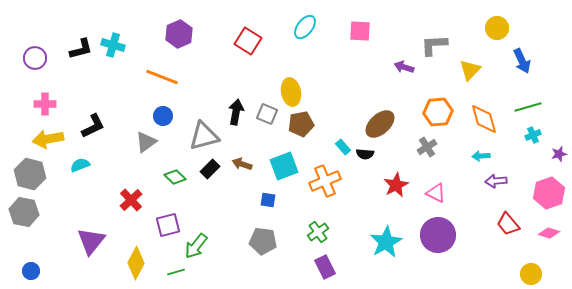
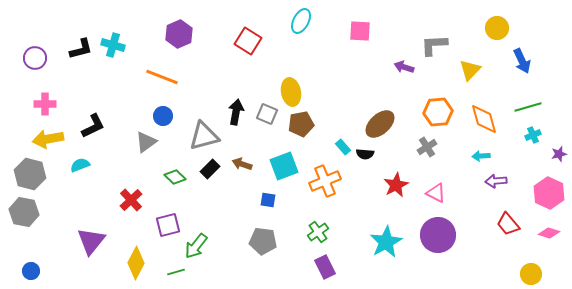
cyan ellipse at (305, 27): moved 4 px left, 6 px up; rotated 10 degrees counterclockwise
pink hexagon at (549, 193): rotated 16 degrees counterclockwise
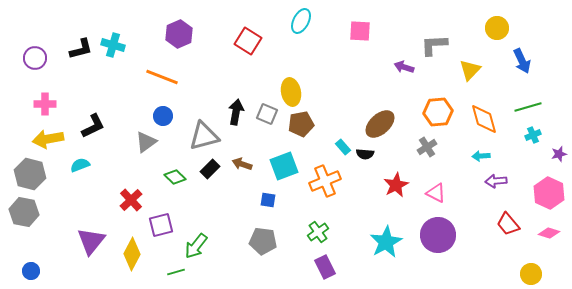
purple square at (168, 225): moved 7 px left
yellow diamond at (136, 263): moved 4 px left, 9 px up
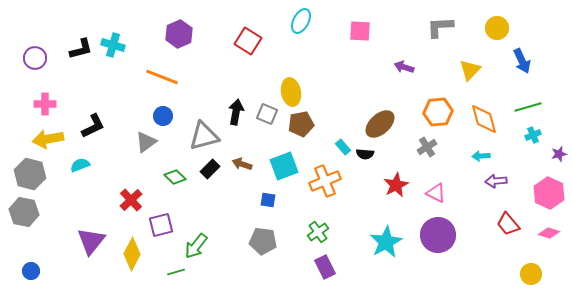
gray L-shape at (434, 45): moved 6 px right, 18 px up
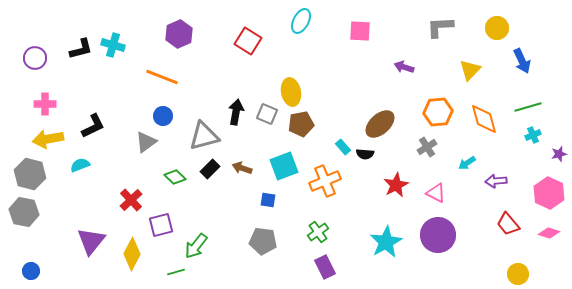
cyan arrow at (481, 156): moved 14 px left, 7 px down; rotated 30 degrees counterclockwise
brown arrow at (242, 164): moved 4 px down
yellow circle at (531, 274): moved 13 px left
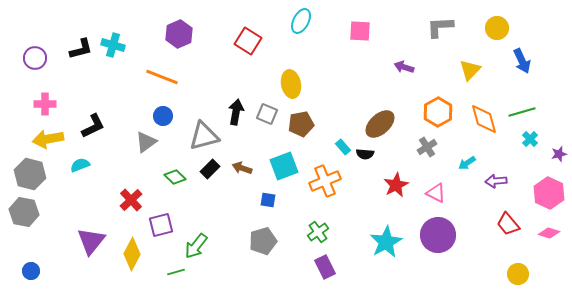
yellow ellipse at (291, 92): moved 8 px up
green line at (528, 107): moved 6 px left, 5 px down
orange hexagon at (438, 112): rotated 24 degrees counterclockwise
cyan cross at (533, 135): moved 3 px left, 4 px down; rotated 21 degrees counterclockwise
gray pentagon at (263, 241): rotated 24 degrees counterclockwise
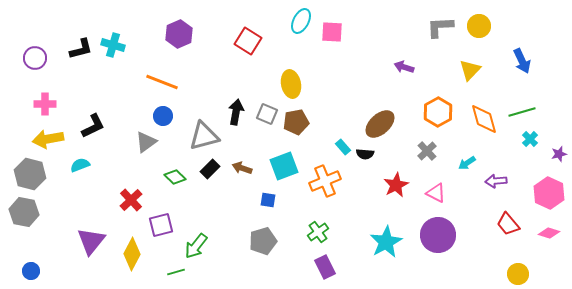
yellow circle at (497, 28): moved 18 px left, 2 px up
pink square at (360, 31): moved 28 px left, 1 px down
orange line at (162, 77): moved 5 px down
brown pentagon at (301, 124): moved 5 px left, 2 px up
gray cross at (427, 147): moved 4 px down; rotated 12 degrees counterclockwise
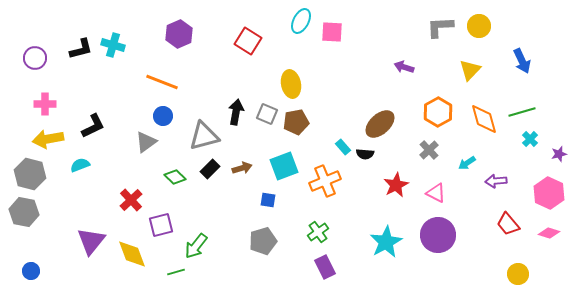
gray cross at (427, 151): moved 2 px right, 1 px up
brown arrow at (242, 168): rotated 144 degrees clockwise
yellow diamond at (132, 254): rotated 48 degrees counterclockwise
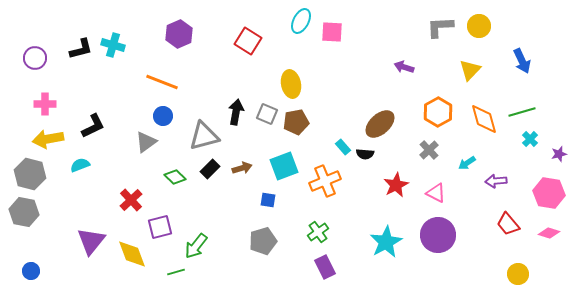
pink hexagon at (549, 193): rotated 16 degrees counterclockwise
purple square at (161, 225): moved 1 px left, 2 px down
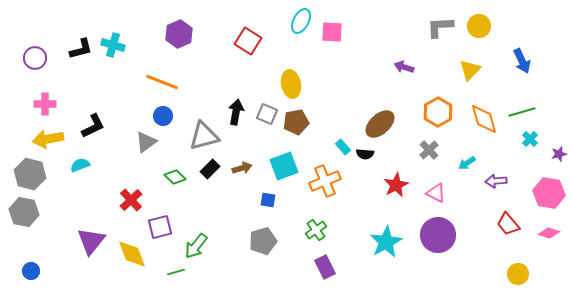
green cross at (318, 232): moved 2 px left, 2 px up
